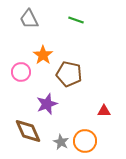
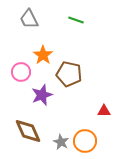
purple star: moved 5 px left, 9 px up
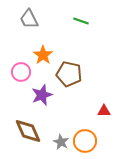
green line: moved 5 px right, 1 px down
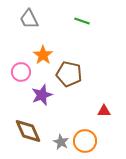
green line: moved 1 px right
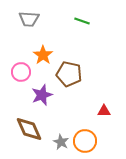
gray trapezoid: rotated 60 degrees counterclockwise
brown diamond: moved 1 px right, 2 px up
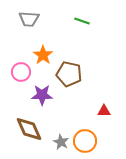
purple star: rotated 20 degrees clockwise
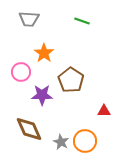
orange star: moved 1 px right, 2 px up
brown pentagon: moved 2 px right, 6 px down; rotated 20 degrees clockwise
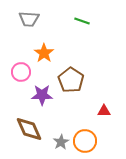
gray star: rotated 14 degrees clockwise
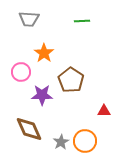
green line: rotated 21 degrees counterclockwise
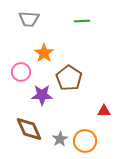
brown pentagon: moved 2 px left, 2 px up
gray star: moved 1 px left, 3 px up
